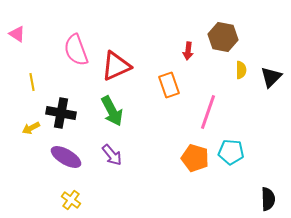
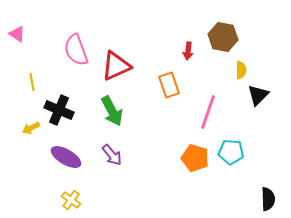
black triangle: moved 13 px left, 18 px down
black cross: moved 2 px left, 3 px up; rotated 12 degrees clockwise
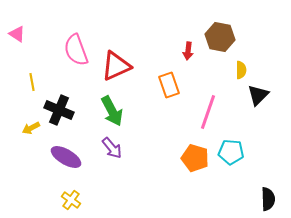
brown hexagon: moved 3 px left
purple arrow: moved 7 px up
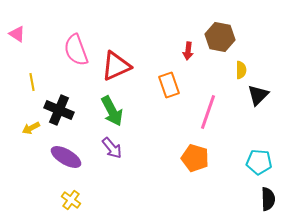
cyan pentagon: moved 28 px right, 10 px down
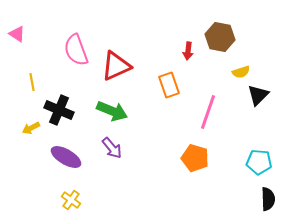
yellow semicircle: moved 2 px down; rotated 72 degrees clockwise
green arrow: rotated 40 degrees counterclockwise
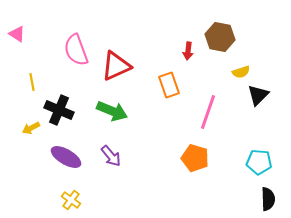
purple arrow: moved 1 px left, 8 px down
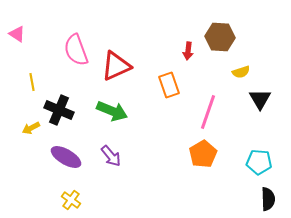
brown hexagon: rotated 8 degrees counterclockwise
black triangle: moved 2 px right, 4 px down; rotated 15 degrees counterclockwise
orange pentagon: moved 8 px right, 4 px up; rotated 24 degrees clockwise
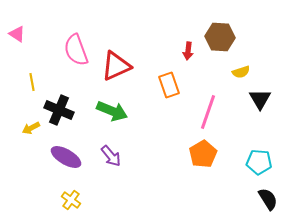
black semicircle: rotated 30 degrees counterclockwise
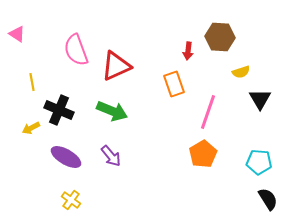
orange rectangle: moved 5 px right, 1 px up
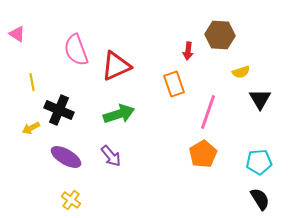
brown hexagon: moved 2 px up
green arrow: moved 7 px right, 3 px down; rotated 40 degrees counterclockwise
cyan pentagon: rotated 10 degrees counterclockwise
black semicircle: moved 8 px left
